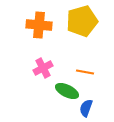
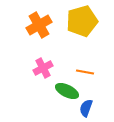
orange cross: rotated 35 degrees counterclockwise
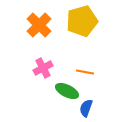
orange cross: rotated 15 degrees counterclockwise
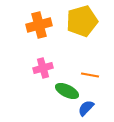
orange cross: rotated 30 degrees clockwise
pink cross: rotated 12 degrees clockwise
orange line: moved 5 px right, 3 px down
blue semicircle: rotated 24 degrees clockwise
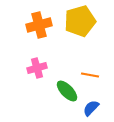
yellow pentagon: moved 2 px left
pink cross: moved 6 px left
green ellipse: rotated 20 degrees clockwise
blue semicircle: moved 5 px right
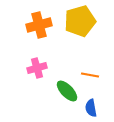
blue semicircle: rotated 54 degrees counterclockwise
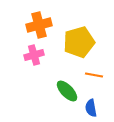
yellow pentagon: moved 1 px left, 21 px down
pink cross: moved 3 px left, 13 px up
orange line: moved 4 px right
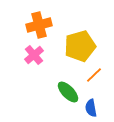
yellow pentagon: moved 1 px right, 4 px down
pink cross: rotated 24 degrees counterclockwise
orange line: rotated 54 degrees counterclockwise
green ellipse: moved 1 px right, 1 px down
